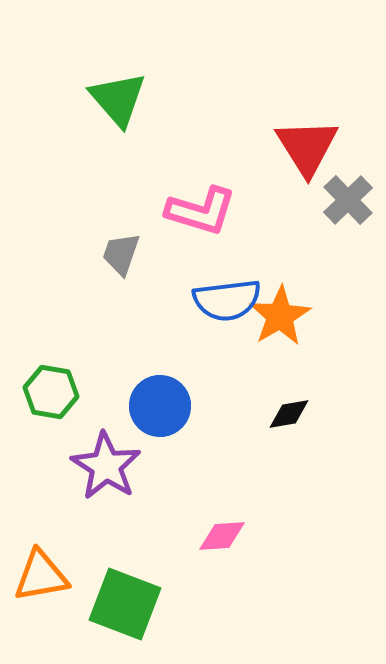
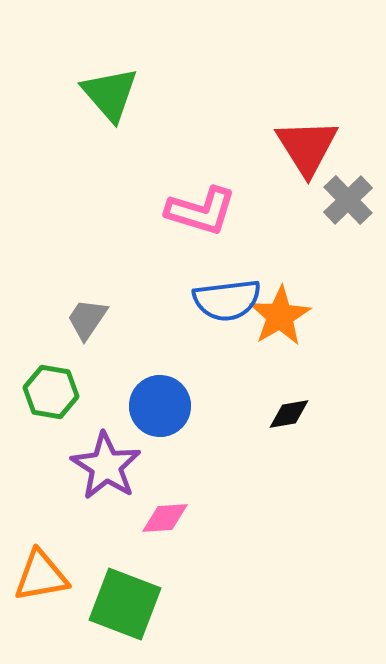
green triangle: moved 8 px left, 5 px up
gray trapezoid: moved 34 px left, 65 px down; rotated 15 degrees clockwise
pink diamond: moved 57 px left, 18 px up
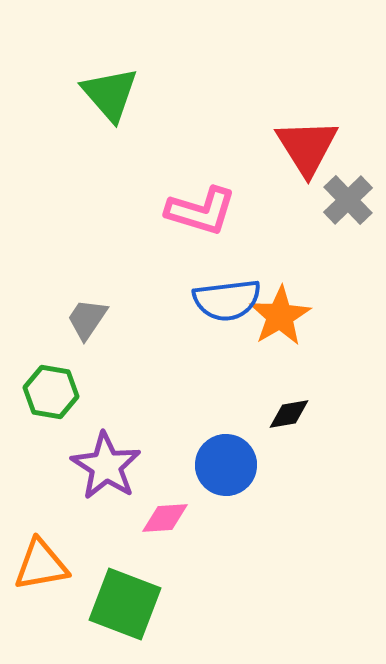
blue circle: moved 66 px right, 59 px down
orange triangle: moved 11 px up
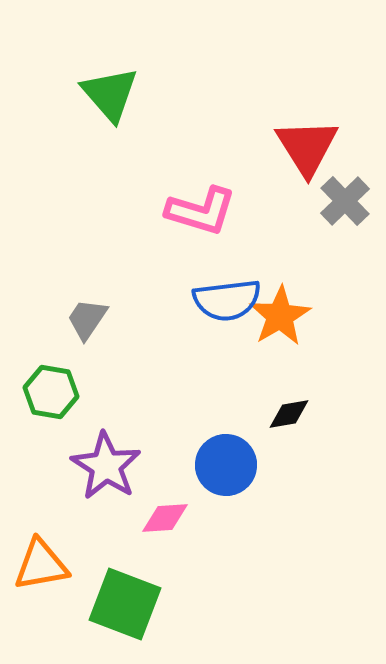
gray cross: moved 3 px left, 1 px down
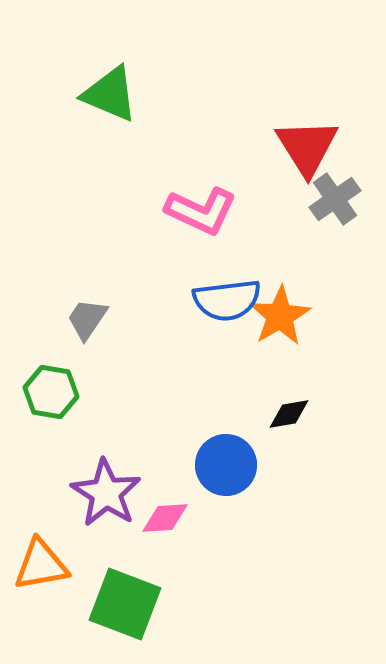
green triangle: rotated 26 degrees counterclockwise
gray cross: moved 10 px left, 2 px up; rotated 9 degrees clockwise
pink L-shape: rotated 8 degrees clockwise
purple star: moved 27 px down
